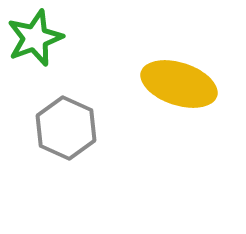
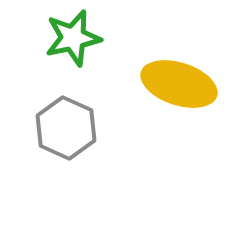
green star: moved 38 px right; rotated 8 degrees clockwise
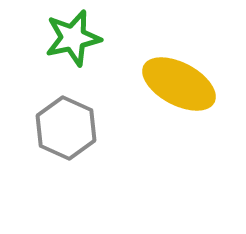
yellow ellipse: rotated 10 degrees clockwise
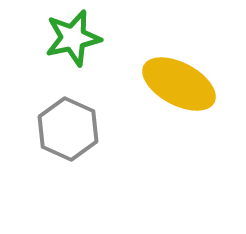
gray hexagon: moved 2 px right, 1 px down
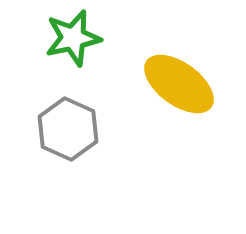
yellow ellipse: rotated 8 degrees clockwise
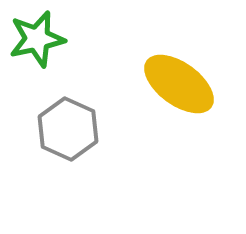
green star: moved 36 px left, 1 px down
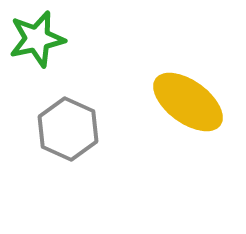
yellow ellipse: moved 9 px right, 18 px down
